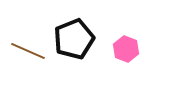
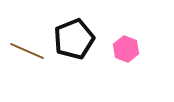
brown line: moved 1 px left
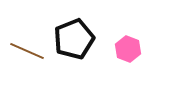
pink hexagon: moved 2 px right
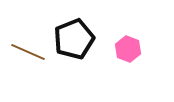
brown line: moved 1 px right, 1 px down
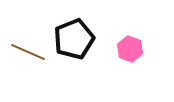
pink hexagon: moved 2 px right
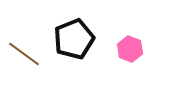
brown line: moved 4 px left, 2 px down; rotated 12 degrees clockwise
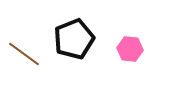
pink hexagon: rotated 15 degrees counterclockwise
